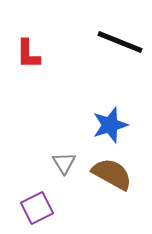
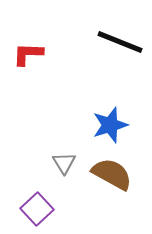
red L-shape: rotated 92 degrees clockwise
purple square: moved 1 px down; rotated 16 degrees counterclockwise
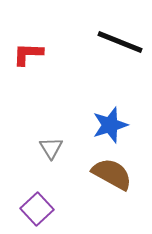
gray triangle: moved 13 px left, 15 px up
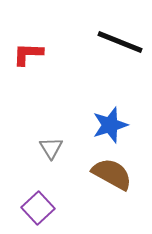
purple square: moved 1 px right, 1 px up
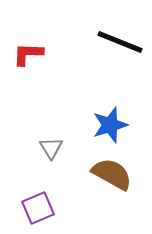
purple square: rotated 20 degrees clockwise
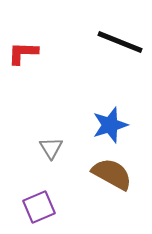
red L-shape: moved 5 px left, 1 px up
purple square: moved 1 px right, 1 px up
